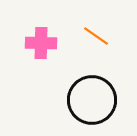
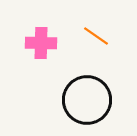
black circle: moved 5 px left
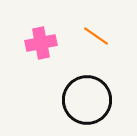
pink cross: rotated 12 degrees counterclockwise
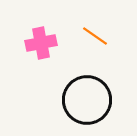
orange line: moved 1 px left
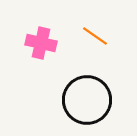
pink cross: rotated 24 degrees clockwise
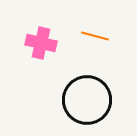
orange line: rotated 20 degrees counterclockwise
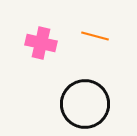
black circle: moved 2 px left, 4 px down
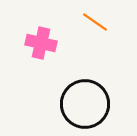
orange line: moved 14 px up; rotated 20 degrees clockwise
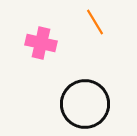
orange line: rotated 24 degrees clockwise
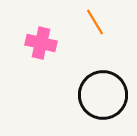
black circle: moved 18 px right, 9 px up
